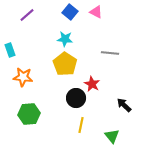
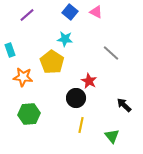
gray line: moved 1 px right; rotated 36 degrees clockwise
yellow pentagon: moved 13 px left, 2 px up
red star: moved 3 px left, 3 px up
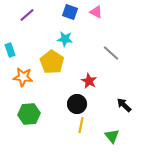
blue square: rotated 21 degrees counterclockwise
black circle: moved 1 px right, 6 px down
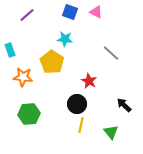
green triangle: moved 1 px left, 4 px up
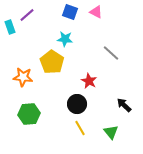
cyan rectangle: moved 23 px up
yellow line: moved 1 px left, 3 px down; rotated 42 degrees counterclockwise
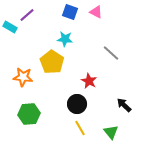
cyan rectangle: rotated 40 degrees counterclockwise
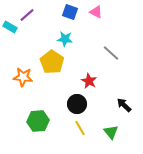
green hexagon: moved 9 px right, 7 px down
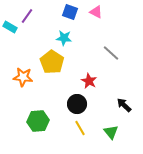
purple line: moved 1 px down; rotated 14 degrees counterclockwise
cyan star: moved 1 px left, 1 px up
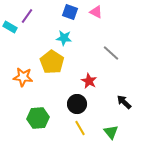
black arrow: moved 3 px up
green hexagon: moved 3 px up
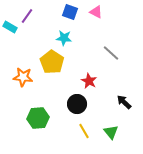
yellow line: moved 4 px right, 3 px down
